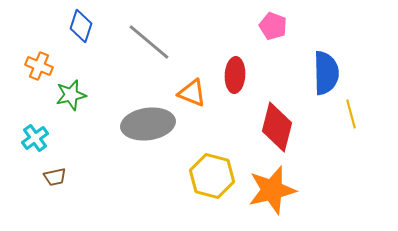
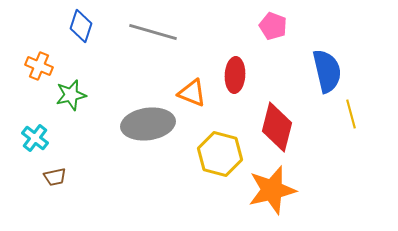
gray line: moved 4 px right, 10 px up; rotated 24 degrees counterclockwise
blue semicircle: moved 1 px right, 2 px up; rotated 12 degrees counterclockwise
cyan cross: rotated 16 degrees counterclockwise
yellow hexagon: moved 8 px right, 22 px up
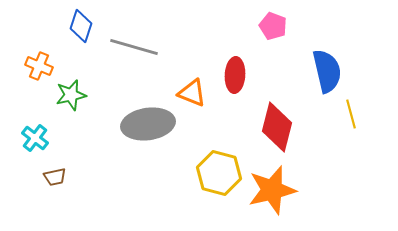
gray line: moved 19 px left, 15 px down
yellow hexagon: moved 1 px left, 19 px down
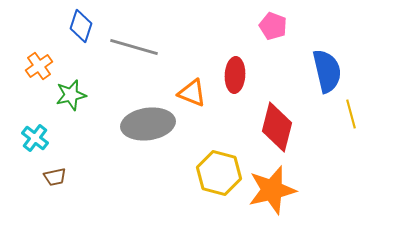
orange cross: rotated 32 degrees clockwise
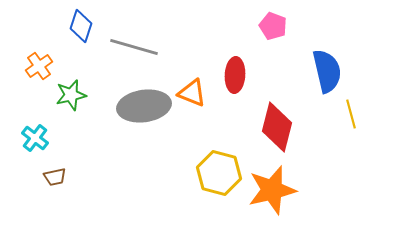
gray ellipse: moved 4 px left, 18 px up
